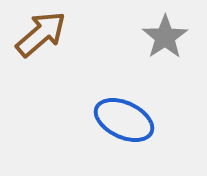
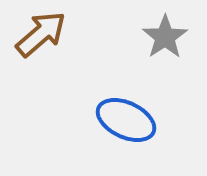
blue ellipse: moved 2 px right
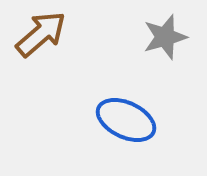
gray star: rotated 18 degrees clockwise
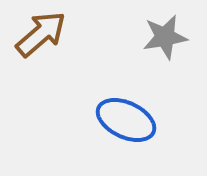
gray star: rotated 6 degrees clockwise
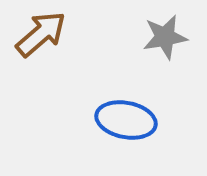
blue ellipse: rotated 14 degrees counterclockwise
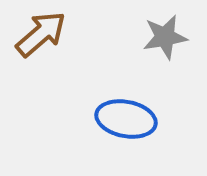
blue ellipse: moved 1 px up
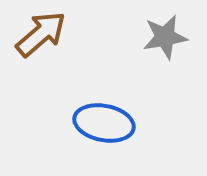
blue ellipse: moved 22 px left, 4 px down
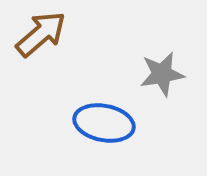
gray star: moved 3 px left, 37 px down
